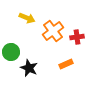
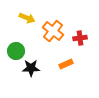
orange cross: rotated 15 degrees counterclockwise
red cross: moved 3 px right, 1 px down
green circle: moved 5 px right, 1 px up
black star: moved 2 px right; rotated 24 degrees counterclockwise
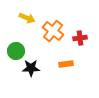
orange rectangle: rotated 16 degrees clockwise
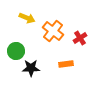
red cross: rotated 24 degrees counterclockwise
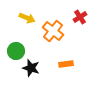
red cross: moved 21 px up
black star: rotated 18 degrees clockwise
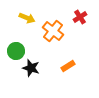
orange rectangle: moved 2 px right, 2 px down; rotated 24 degrees counterclockwise
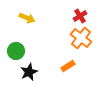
red cross: moved 1 px up
orange cross: moved 28 px right, 7 px down
black star: moved 2 px left, 4 px down; rotated 30 degrees clockwise
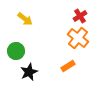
yellow arrow: moved 2 px left, 1 px down; rotated 14 degrees clockwise
orange cross: moved 3 px left
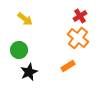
green circle: moved 3 px right, 1 px up
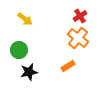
black star: rotated 12 degrees clockwise
